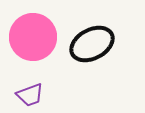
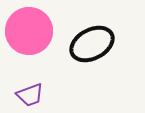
pink circle: moved 4 px left, 6 px up
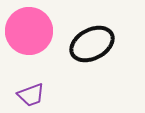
purple trapezoid: moved 1 px right
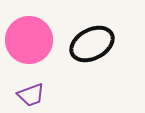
pink circle: moved 9 px down
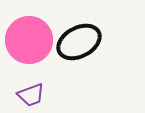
black ellipse: moved 13 px left, 2 px up
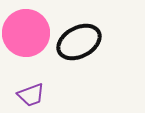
pink circle: moved 3 px left, 7 px up
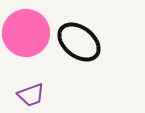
black ellipse: rotated 66 degrees clockwise
